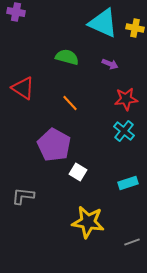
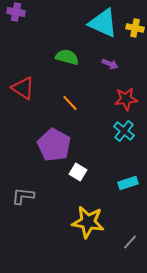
gray line: moved 2 px left; rotated 28 degrees counterclockwise
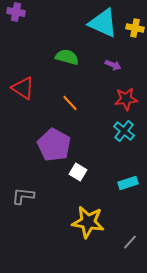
purple arrow: moved 3 px right, 1 px down
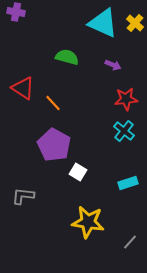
yellow cross: moved 5 px up; rotated 30 degrees clockwise
orange line: moved 17 px left
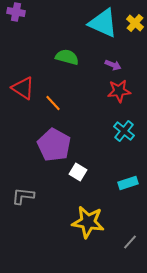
red star: moved 7 px left, 8 px up
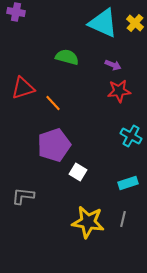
red triangle: rotated 50 degrees counterclockwise
cyan cross: moved 7 px right, 5 px down; rotated 10 degrees counterclockwise
purple pentagon: rotated 24 degrees clockwise
gray line: moved 7 px left, 23 px up; rotated 28 degrees counterclockwise
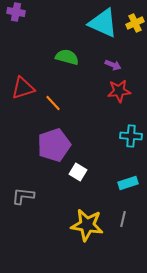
yellow cross: rotated 24 degrees clockwise
cyan cross: rotated 25 degrees counterclockwise
yellow star: moved 1 px left, 3 px down
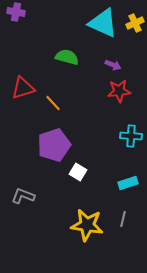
gray L-shape: rotated 15 degrees clockwise
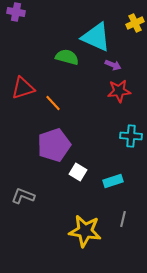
cyan triangle: moved 7 px left, 14 px down
cyan rectangle: moved 15 px left, 2 px up
yellow star: moved 2 px left, 6 px down
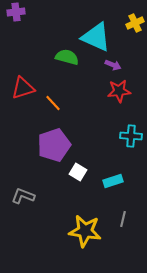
purple cross: rotated 18 degrees counterclockwise
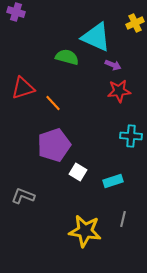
purple cross: rotated 24 degrees clockwise
